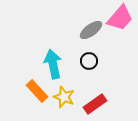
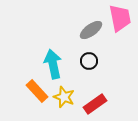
pink trapezoid: rotated 52 degrees counterclockwise
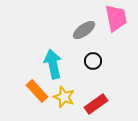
pink trapezoid: moved 4 px left
gray ellipse: moved 7 px left
black circle: moved 4 px right
red rectangle: moved 1 px right
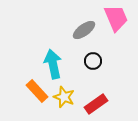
pink trapezoid: rotated 12 degrees counterclockwise
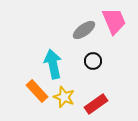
pink trapezoid: moved 2 px left, 3 px down
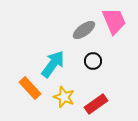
cyan arrow: rotated 48 degrees clockwise
orange rectangle: moved 7 px left, 3 px up
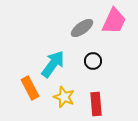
pink trapezoid: rotated 48 degrees clockwise
gray ellipse: moved 2 px left, 2 px up
orange rectangle: rotated 15 degrees clockwise
red rectangle: rotated 60 degrees counterclockwise
